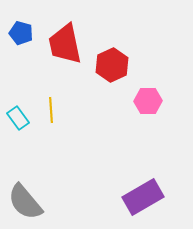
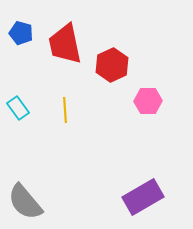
yellow line: moved 14 px right
cyan rectangle: moved 10 px up
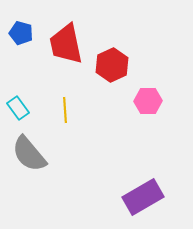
red trapezoid: moved 1 px right
gray semicircle: moved 4 px right, 48 px up
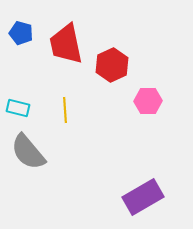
cyan rectangle: rotated 40 degrees counterclockwise
gray semicircle: moved 1 px left, 2 px up
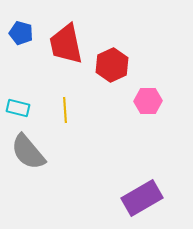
purple rectangle: moved 1 px left, 1 px down
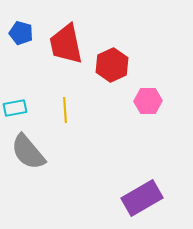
cyan rectangle: moved 3 px left; rotated 25 degrees counterclockwise
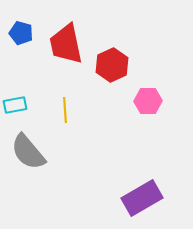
cyan rectangle: moved 3 px up
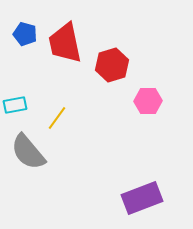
blue pentagon: moved 4 px right, 1 px down
red trapezoid: moved 1 px left, 1 px up
red hexagon: rotated 8 degrees clockwise
yellow line: moved 8 px left, 8 px down; rotated 40 degrees clockwise
purple rectangle: rotated 9 degrees clockwise
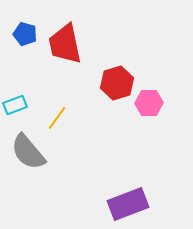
red trapezoid: moved 1 px down
red hexagon: moved 5 px right, 18 px down
pink hexagon: moved 1 px right, 2 px down
cyan rectangle: rotated 10 degrees counterclockwise
purple rectangle: moved 14 px left, 6 px down
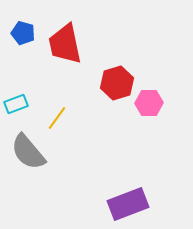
blue pentagon: moved 2 px left, 1 px up
cyan rectangle: moved 1 px right, 1 px up
